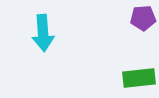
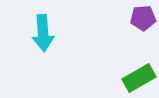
green rectangle: rotated 24 degrees counterclockwise
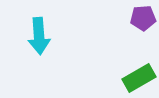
cyan arrow: moved 4 px left, 3 px down
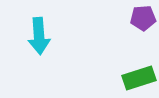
green rectangle: rotated 12 degrees clockwise
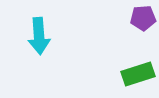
green rectangle: moved 1 px left, 4 px up
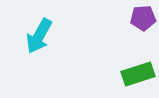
cyan arrow: rotated 33 degrees clockwise
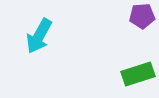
purple pentagon: moved 1 px left, 2 px up
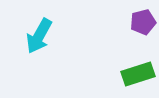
purple pentagon: moved 1 px right, 6 px down; rotated 10 degrees counterclockwise
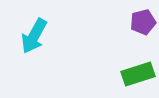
cyan arrow: moved 5 px left
